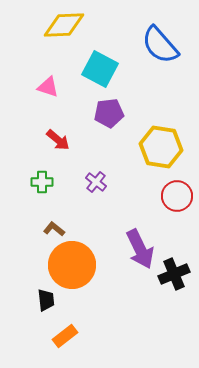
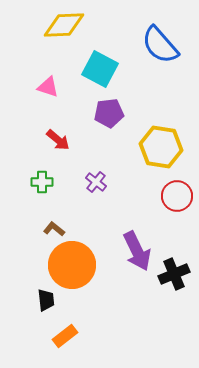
purple arrow: moved 3 px left, 2 px down
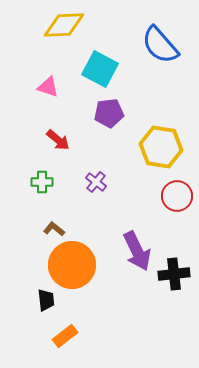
black cross: rotated 16 degrees clockwise
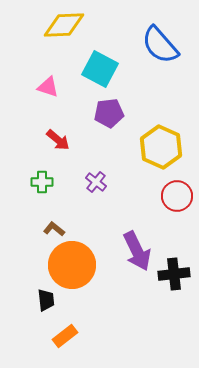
yellow hexagon: rotated 15 degrees clockwise
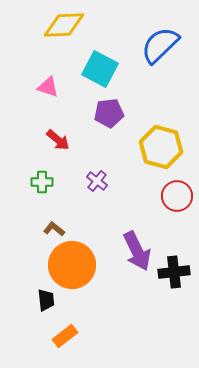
blue semicircle: rotated 87 degrees clockwise
yellow hexagon: rotated 9 degrees counterclockwise
purple cross: moved 1 px right, 1 px up
black cross: moved 2 px up
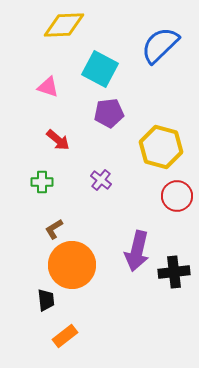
purple cross: moved 4 px right, 1 px up
brown L-shape: rotated 70 degrees counterclockwise
purple arrow: rotated 39 degrees clockwise
